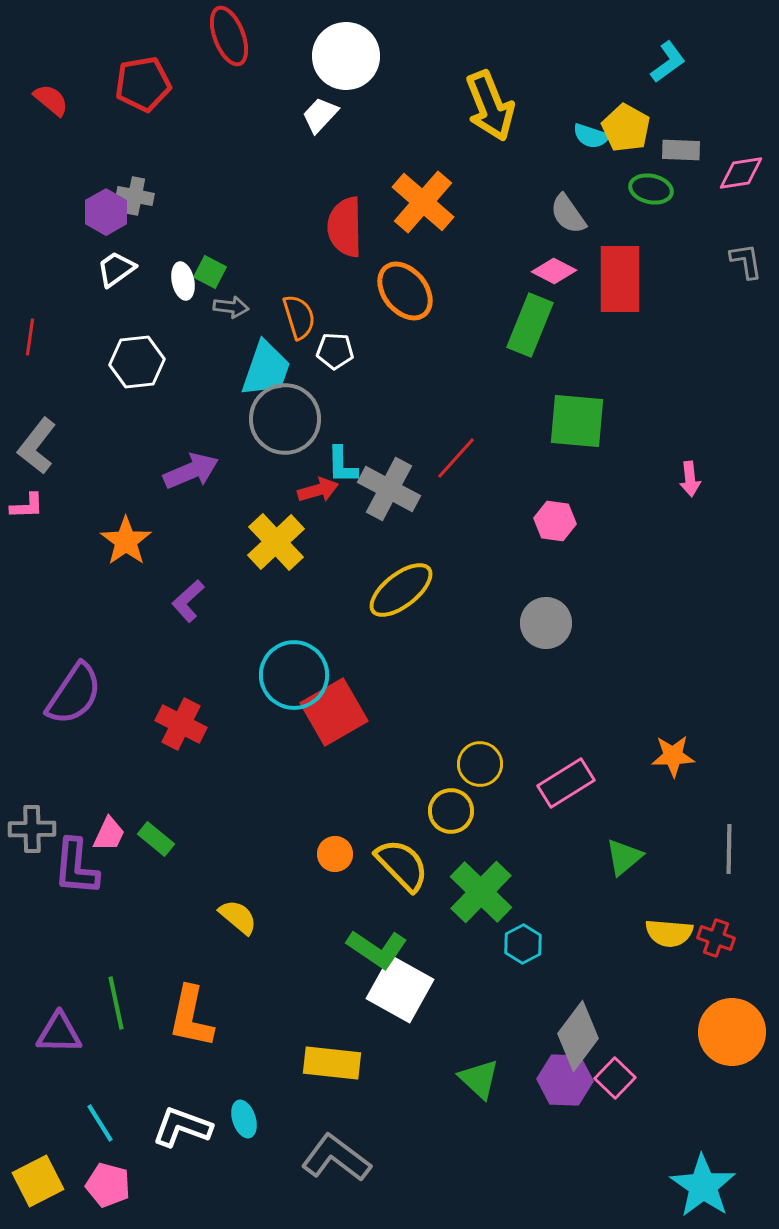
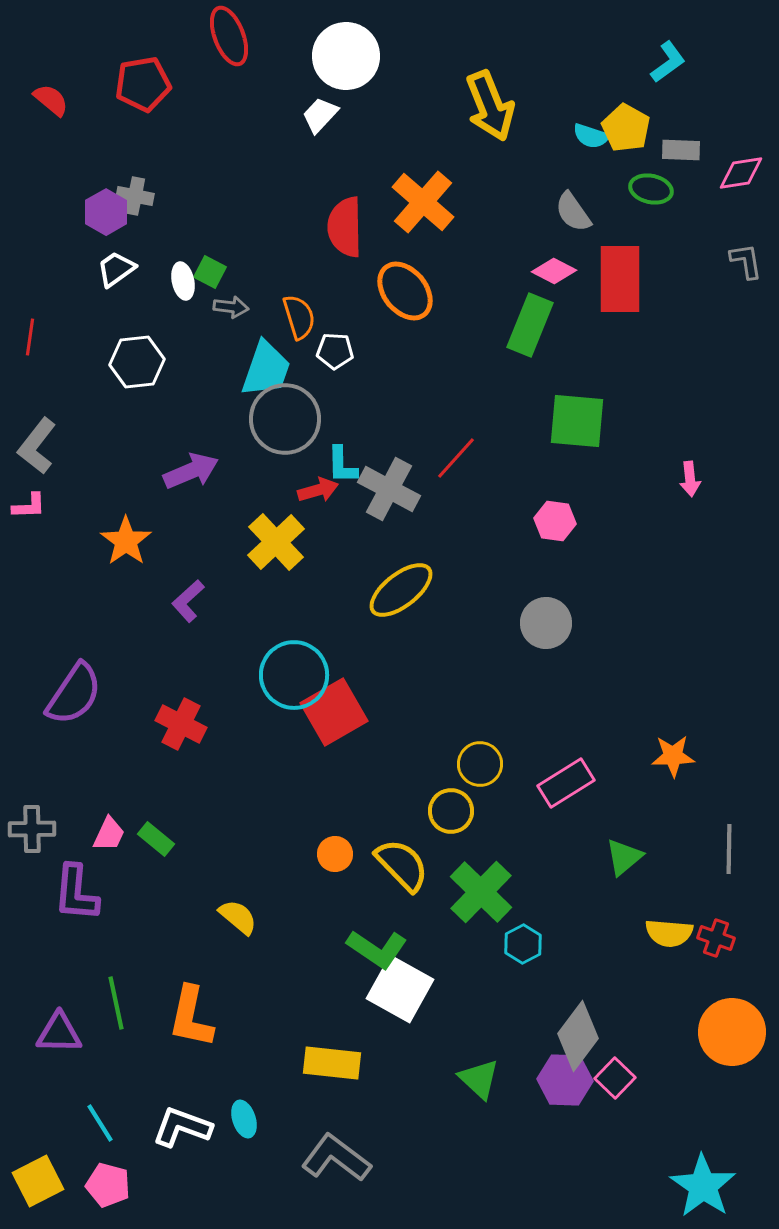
gray semicircle at (568, 214): moved 5 px right, 2 px up
pink L-shape at (27, 506): moved 2 px right
purple L-shape at (76, 867): moved 26 px down
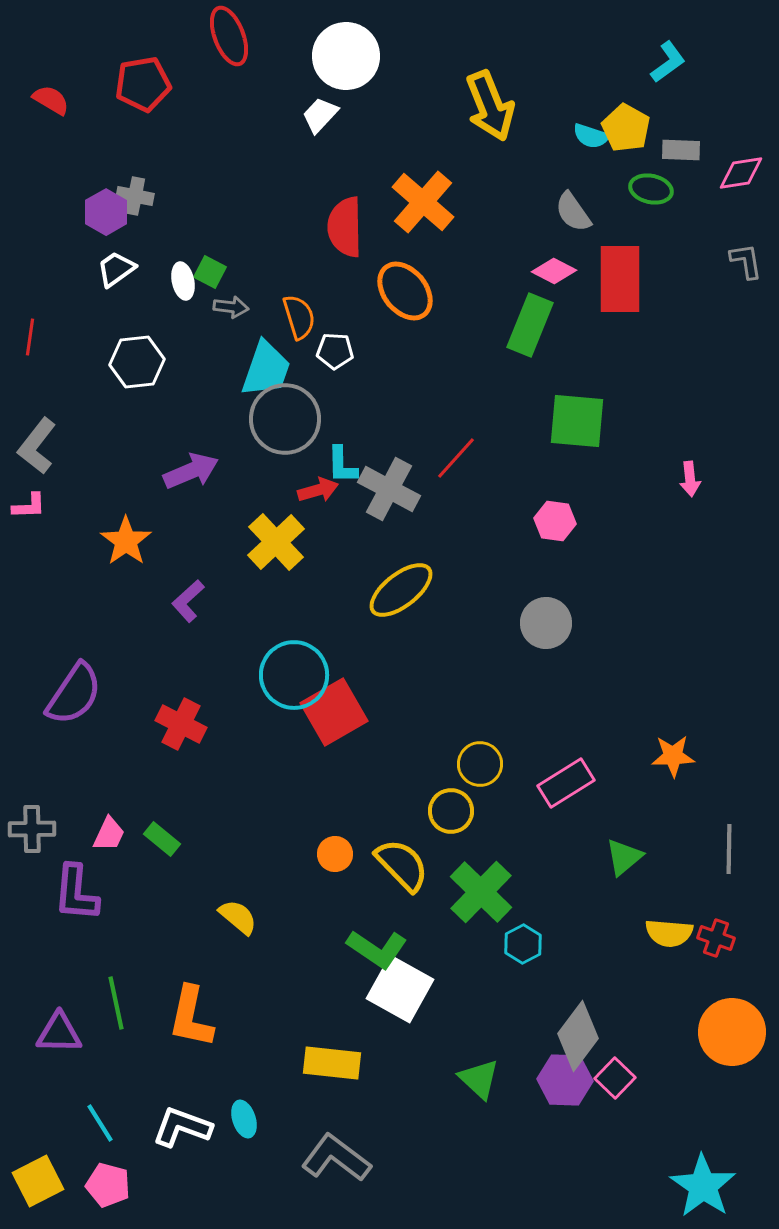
red semicircle at (51, 100): rotated 9 degrees counterclockwise
green rectangle at (156, 839): moved 6 px right
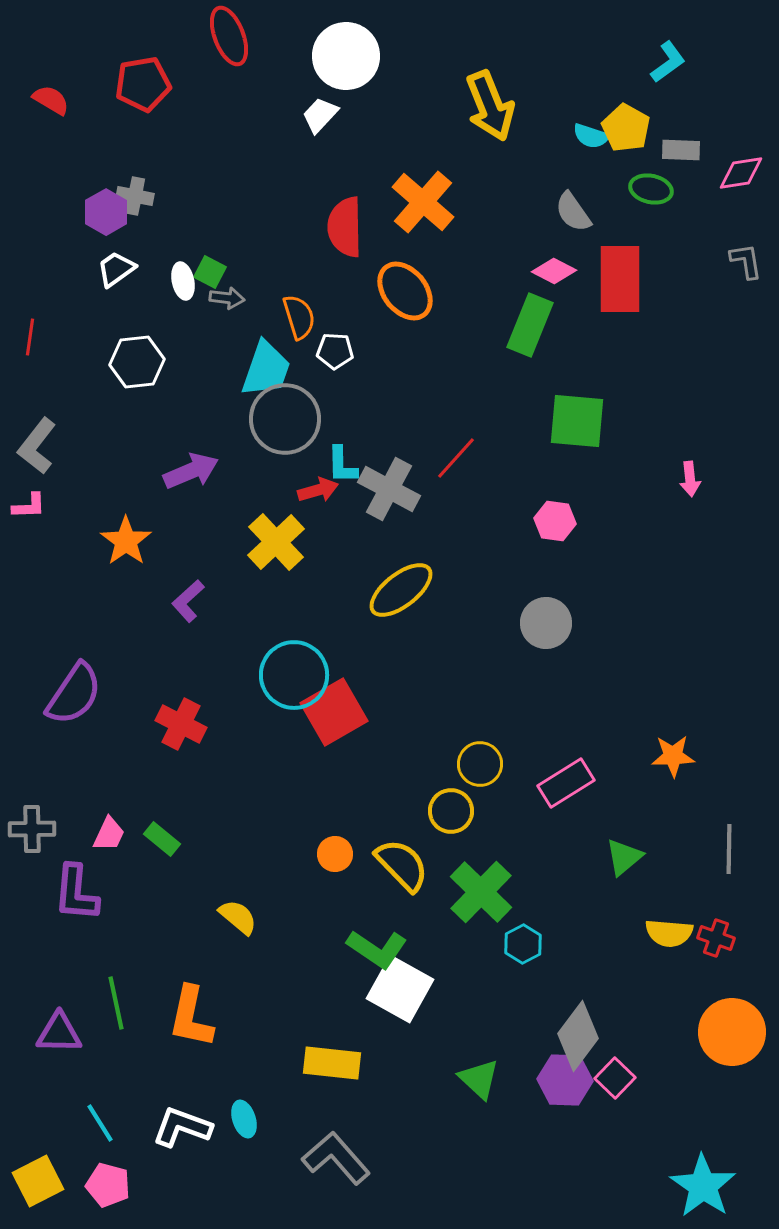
gray arrow at (231, 307): moved 4 px left, 9 px up
gray L-shape at (336, 1158): rotated 12 degrees clockwise
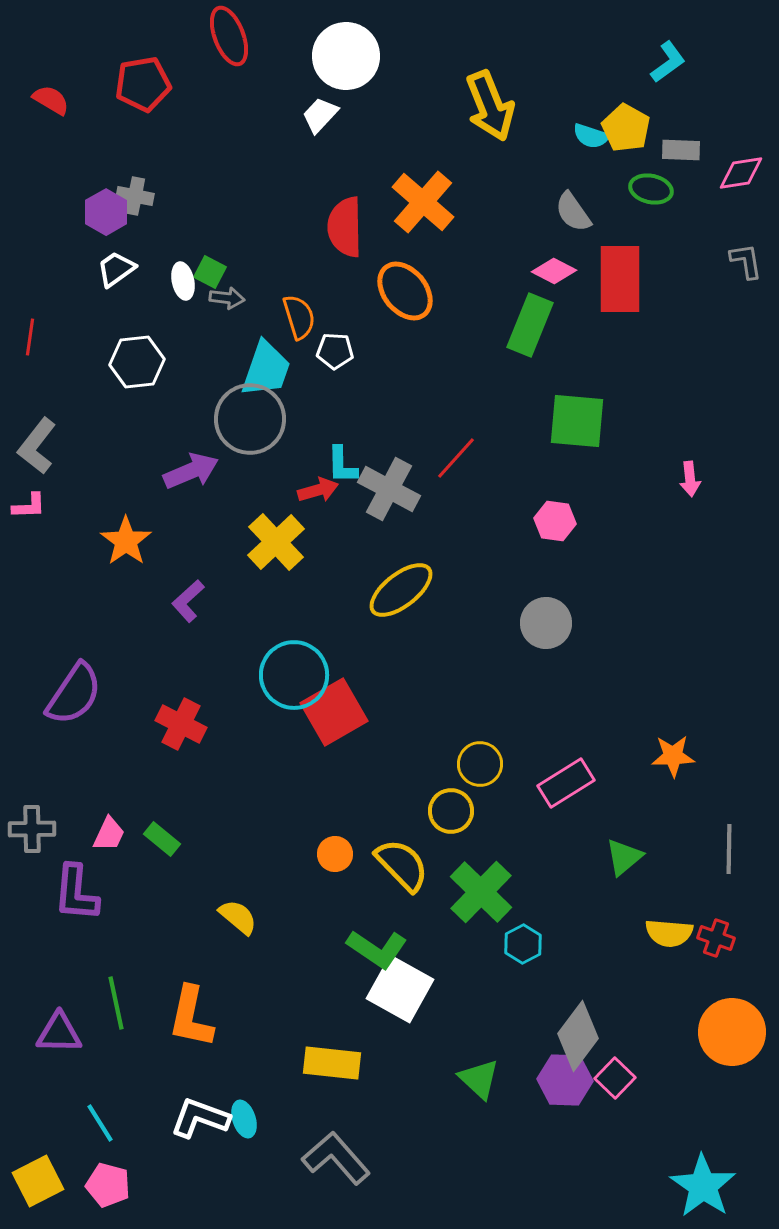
gray circle at (285, 419): moved 35 px left
white L-shape at (182, 1127): moved 18 px right, 9 px up
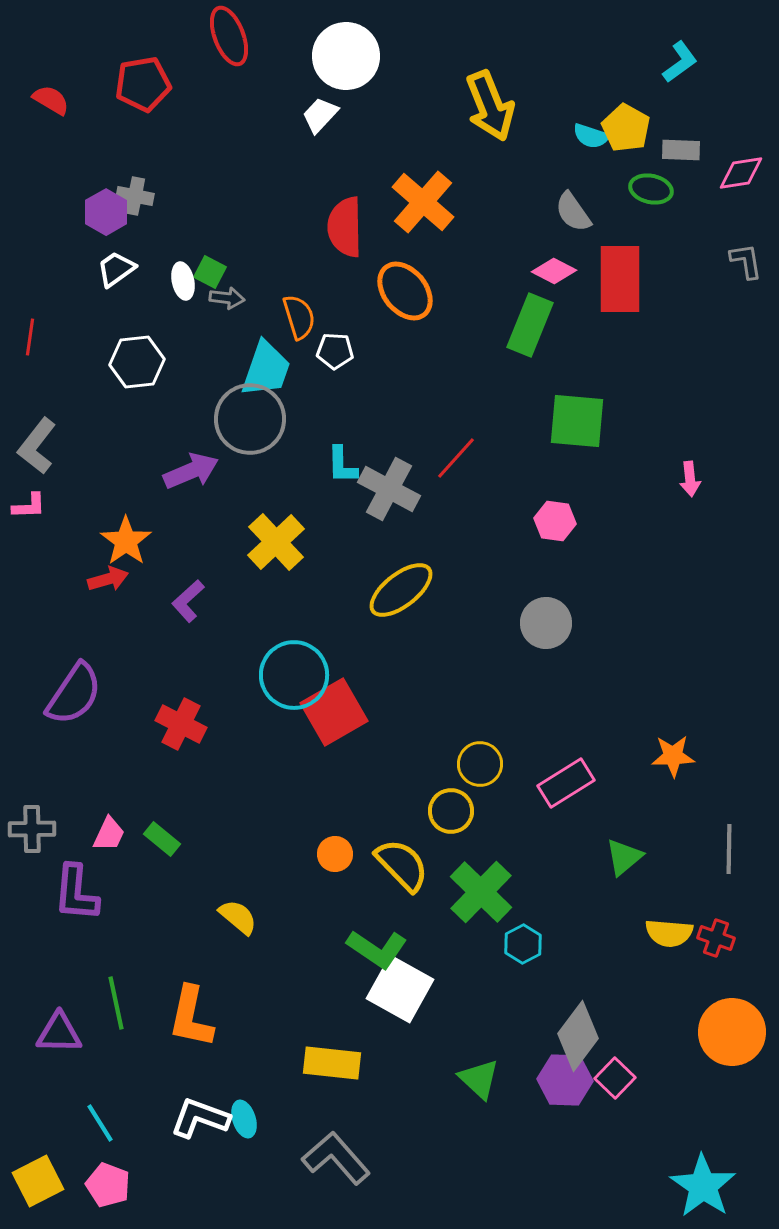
cyan L-shape at (668, 62): moved 12 px right
red arrow at (318, 490): moved 210 px left, 89 px down
pink pentagon at (108, 1185): rotated 6 degrees clockwise
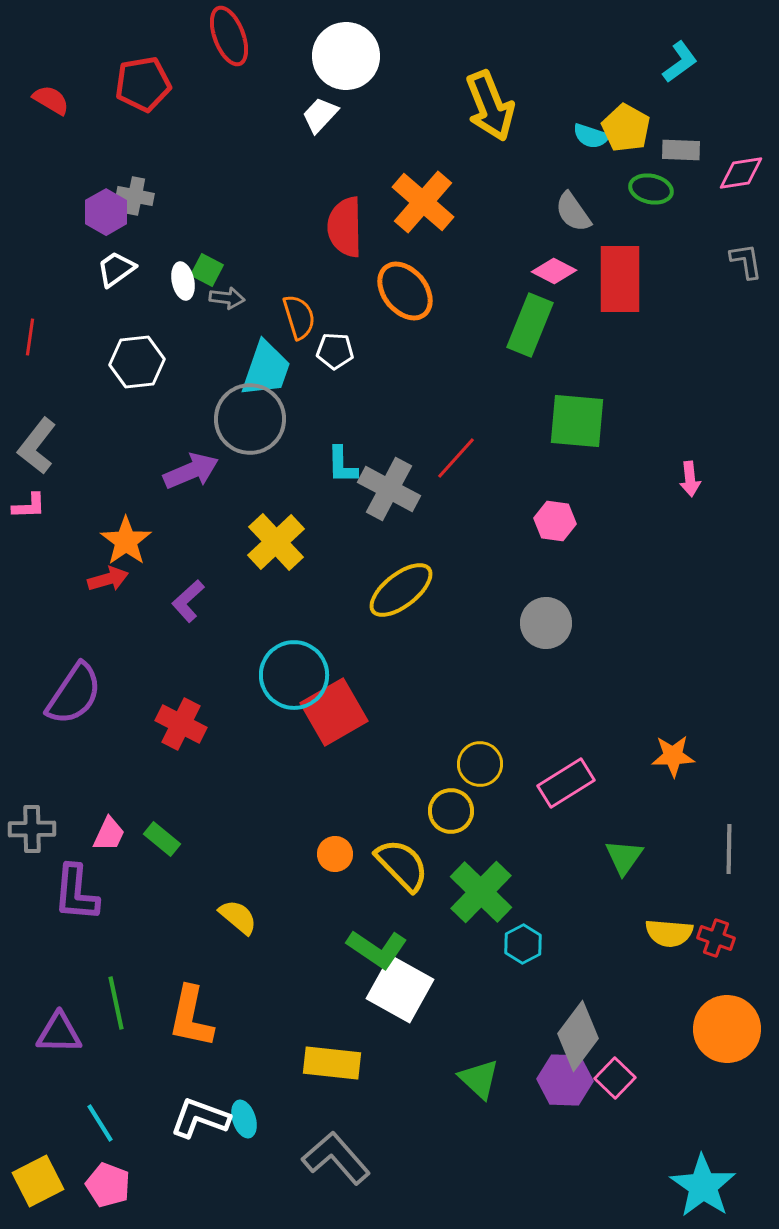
green square at (210, 272): moved 3 px left, 2 px up
green triangle at (624, 857): rotated 15 degrees counterclockwise
orange circle at (732, 1032): moved 5 px left, 3 px up
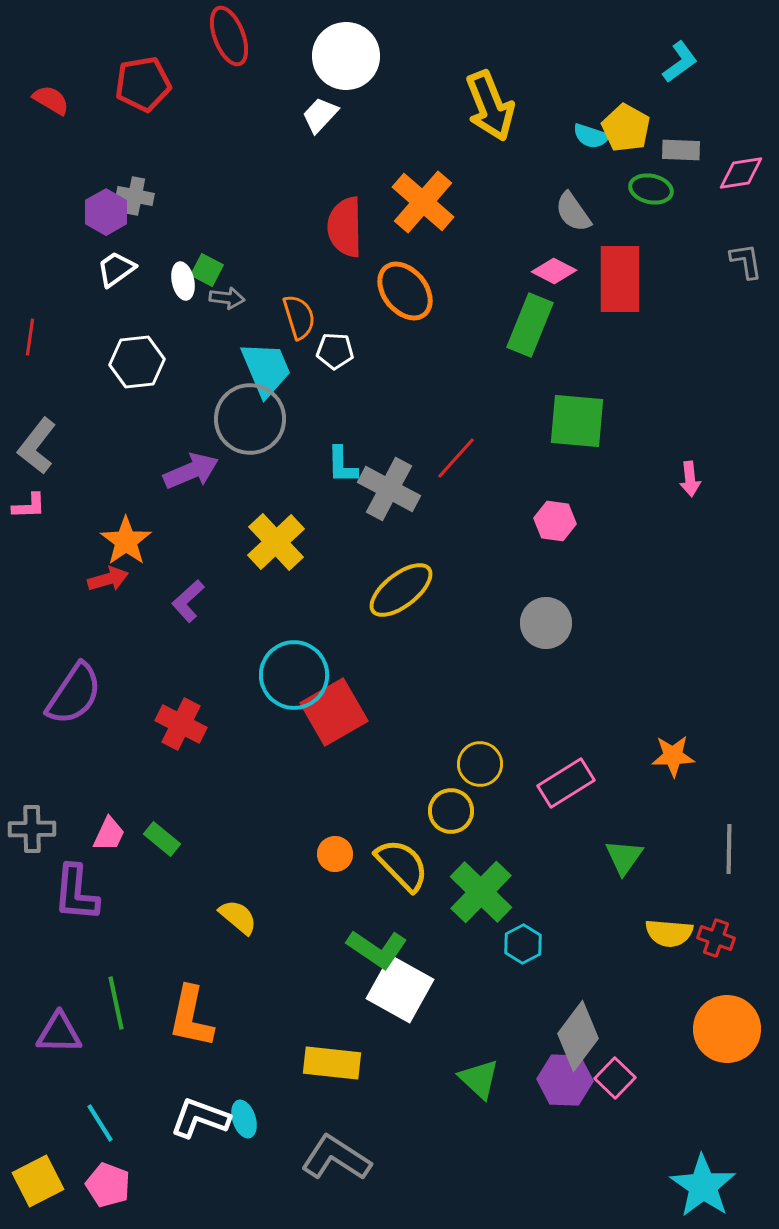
cyan trapezoid at (266, 369): rotated 42 degrees counterclockwise
gray L-shape at (336, 1158): rotated 16 degrees counterclockwise
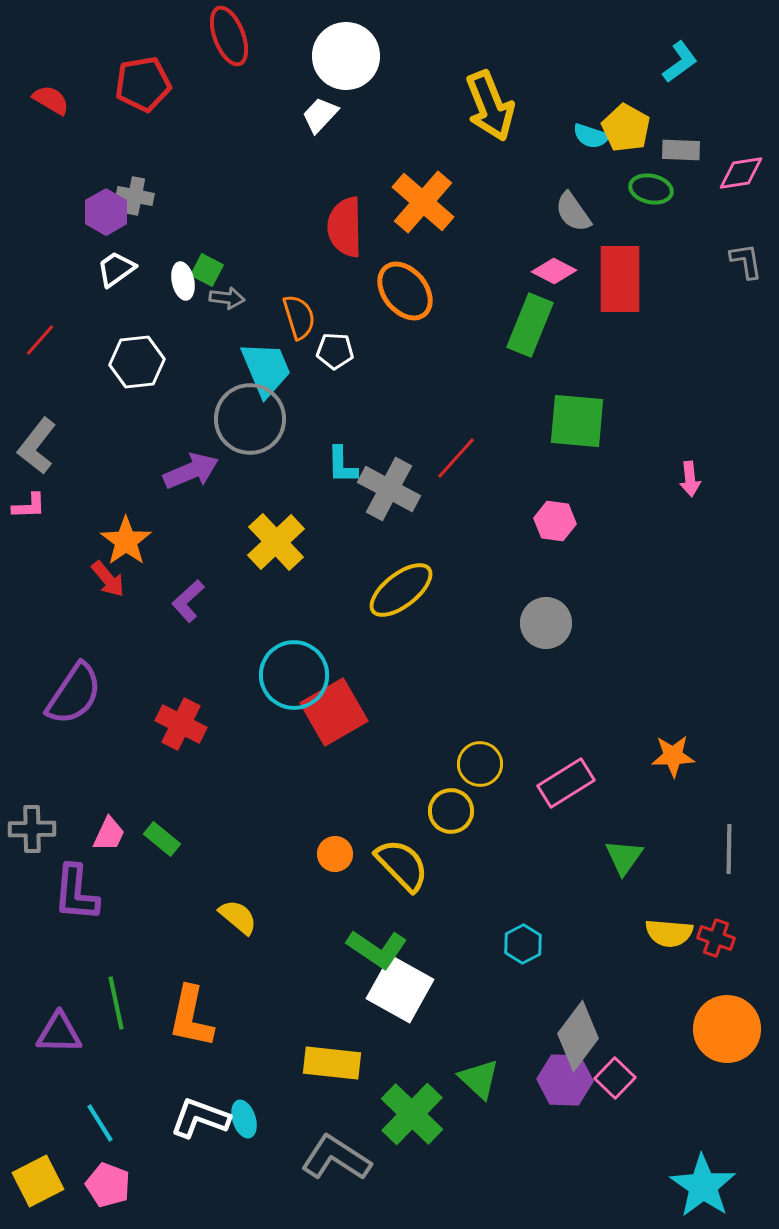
red line at (30, 337): moved 10 px right, 3 px down; rotated 33 degrees clockwise
red arrow at (108, 579): rotated 66 degrees clockwise
green cross at (481, 892): moved 69 px left, 222 px down
